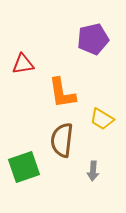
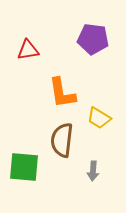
purple pentagon: rotated 20 degrees clockwise
red triangle: moved 5 px right, 14 px up
yellow trapezoid: moved 3 px left, 1 px up
green square: rotated 24 degrees clockwise
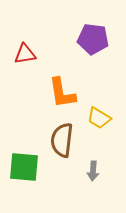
red triangle: moved 3 px left, 4 px down
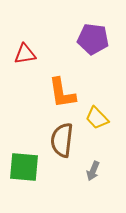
yellow trapezoid: moved 2 px left; rotated 15 degrees clockwise
gray arrow: rotated 18 degrees clockwise
